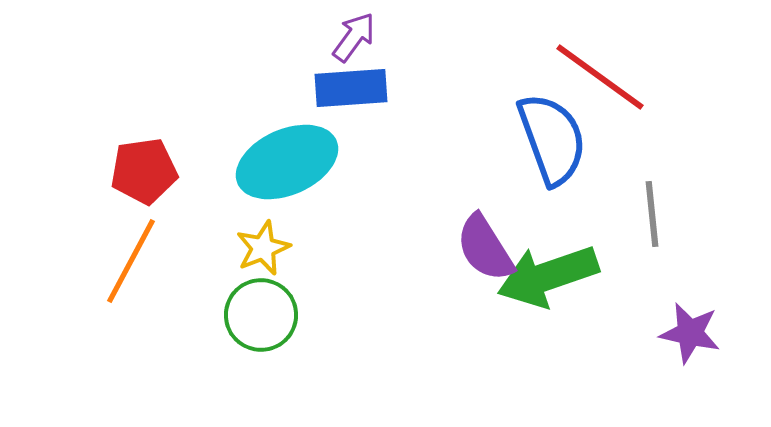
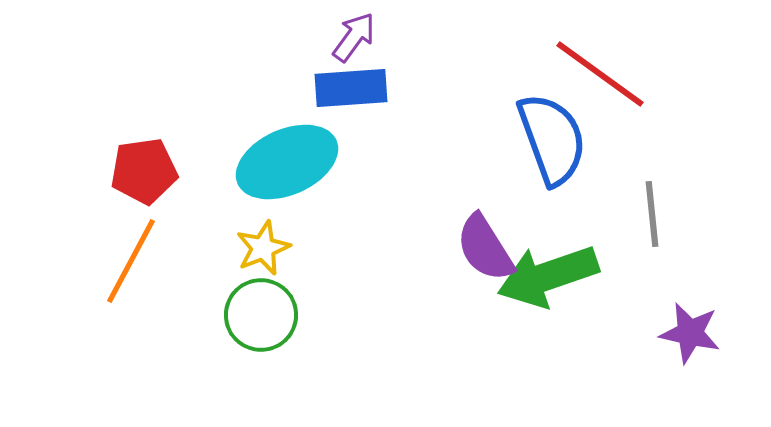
red line: moved 3 px up
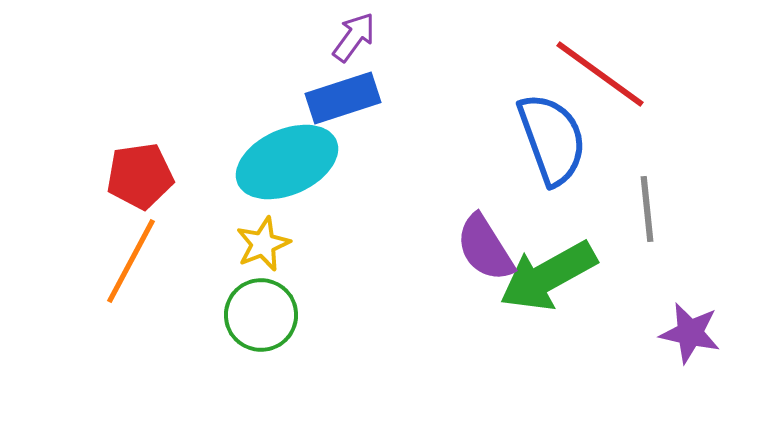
blue rectangle: moved 8 px left, 10 px down; rotated 14 degrees counterclockwise
red pentagon: moved 4 px left, 5 px down
gray line: moved 5 px left, 5 px up
yellow star: moved 4 px up
green arrow: rotated 10 degrees counterclockwise
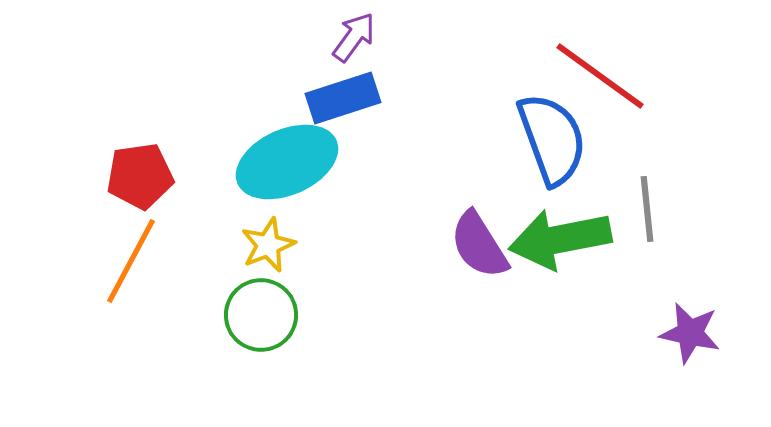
red line: moved 2 px down
yellow star: moved 5 px right, 1 px down
purple semicircle: moved 6 px left, 3 px up
green arrow: moved 12 px right, 37 px up; rotated 18 degrees clockwise
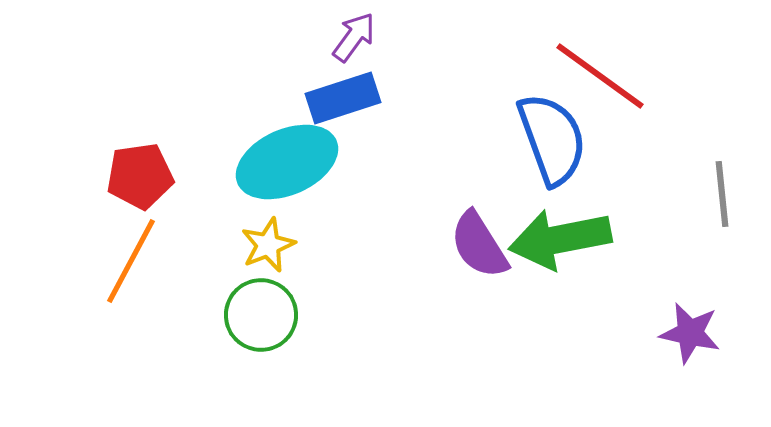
gray line: moved 75 px right, 15 px up
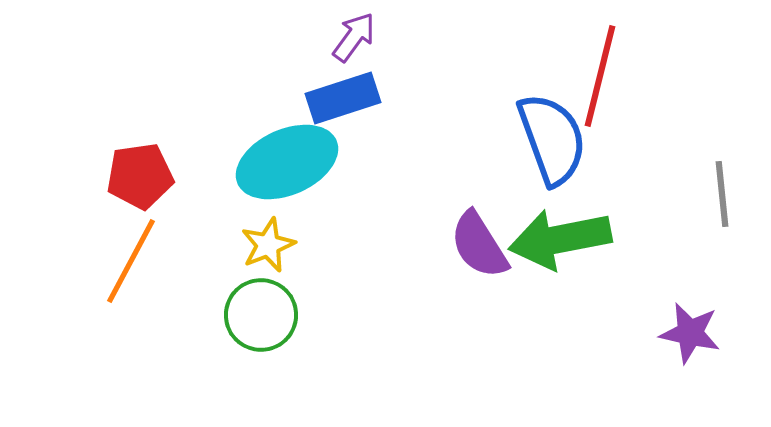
red line: rotated 68 degrees clockwise
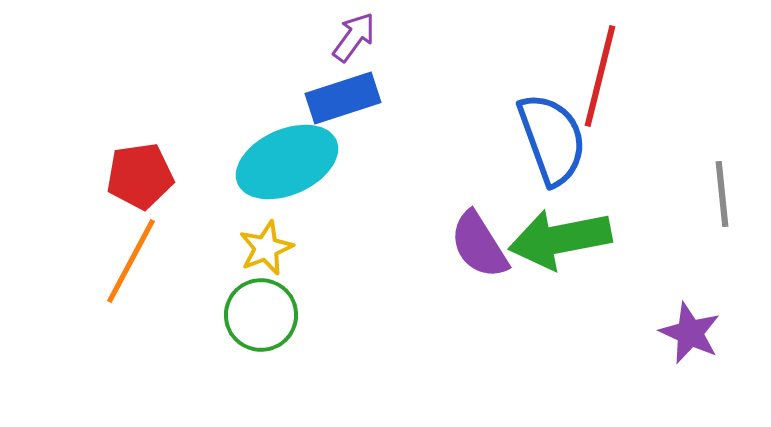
yellow star: moved 2 px left, 3 px down
purple star: rotated 12 degrees clockwise
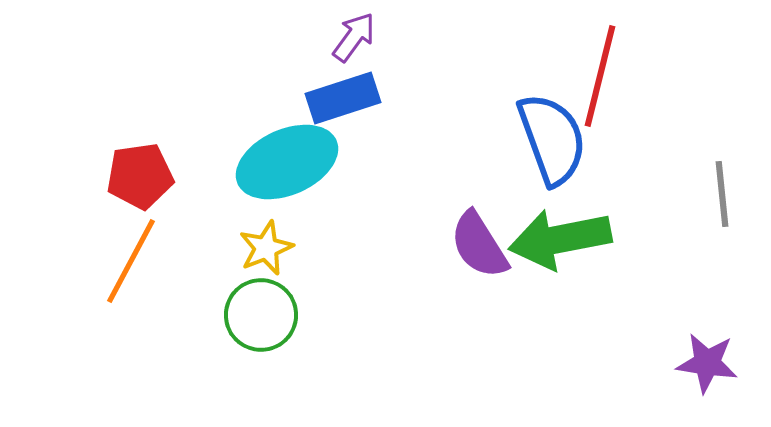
purple star: moved 17 px right, 30 px down; rotated 16 degrees counterclockwise
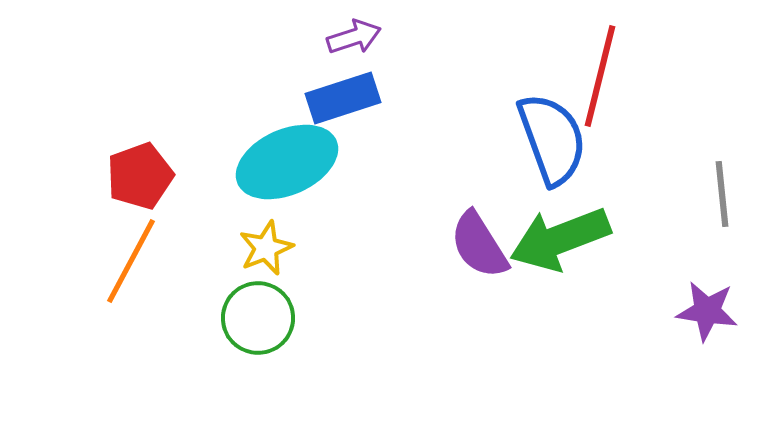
purple arrow: rotated 36 degrees clockwise
red pentagon: rotated 12 degrees counterclockwise
green arrow: rotated 10 degrees counterclockwise
green circle: moved 3 px left, 3 px down
purple star: moved 52 px up
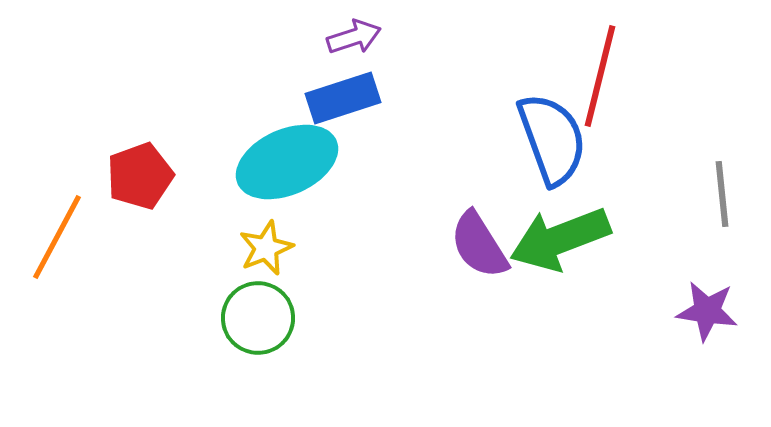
orange line: moved 74 px left, 24 px up
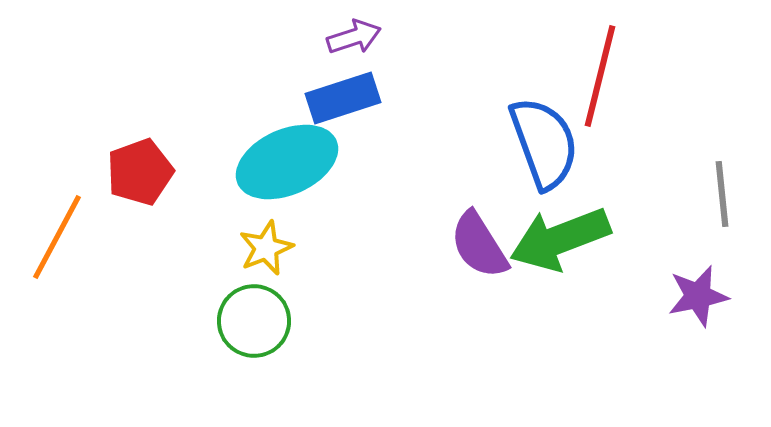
blue semicircle: moved 8 px left, 4 px down
red pentagon: moved 4 px up
purple star: moved 9 px left, 15 px up; rotated 20 degrees counterclockwise
green circle: moved 4 px left, 3 px down
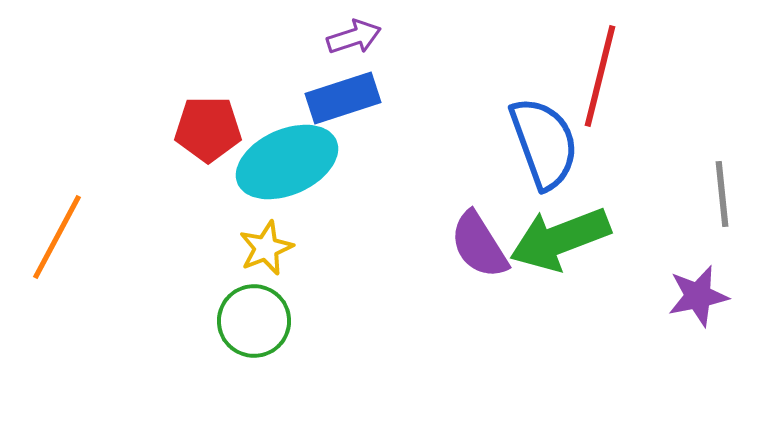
red pentagon: moved 68 px right, 43 px up; rotated 20 degrees clockwise
